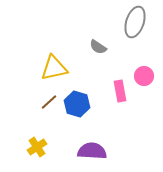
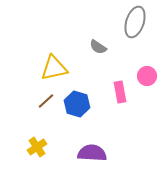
pink circle: moved 3 px right
pink rectangle: moved 1 px down
brown line: moved 3 px left, 1 px up
purple semicircle: moved 2 px down
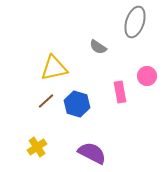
purple semicircle: rotated 24 degrees clockwise
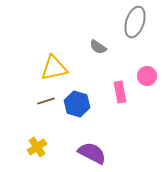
brown line: rotated 24 degrees clockwise
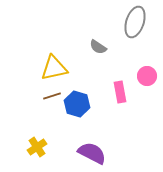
brown line: moved 6 px right, 5 px up
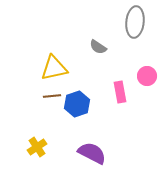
gray ellipse: rotated 12 degrees counterclockwise
brown line: rotated 12 degrees clockwise
blue hexagon: rotated 25 degrees clockwise
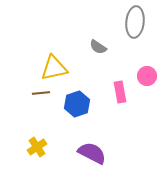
brown line: moved 11 px left, 3 px up
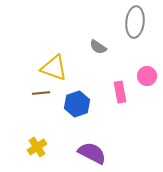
yellow triangle: rotated 32 degrees clockwise
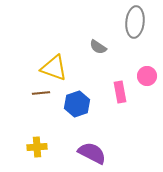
yellow cross: rotated 30 degrees clockwise
